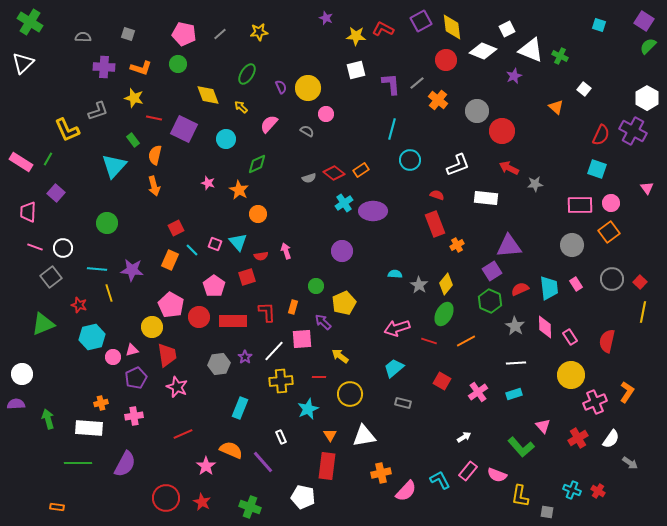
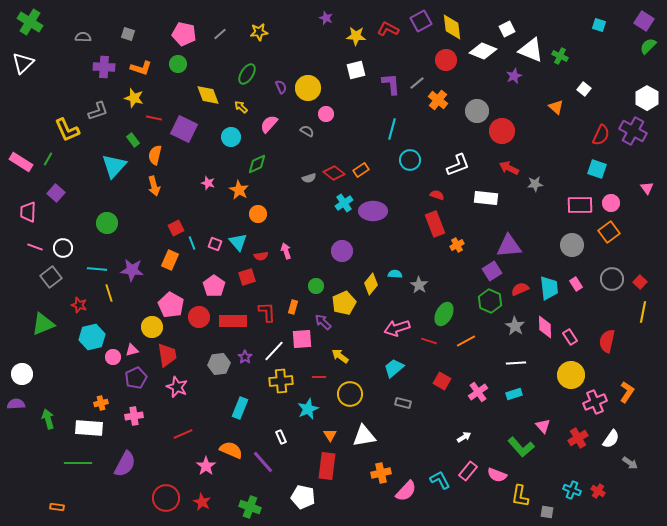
red L-shape at (383, 29): moved 5 px right
cyan circle at (226, 139): moved 5 px right, 2 px up
cyan line at (192, 250): moved 7 px up; rotated 24 degrees clockwise
yellow diamond at (446, 284): moved 75 px left
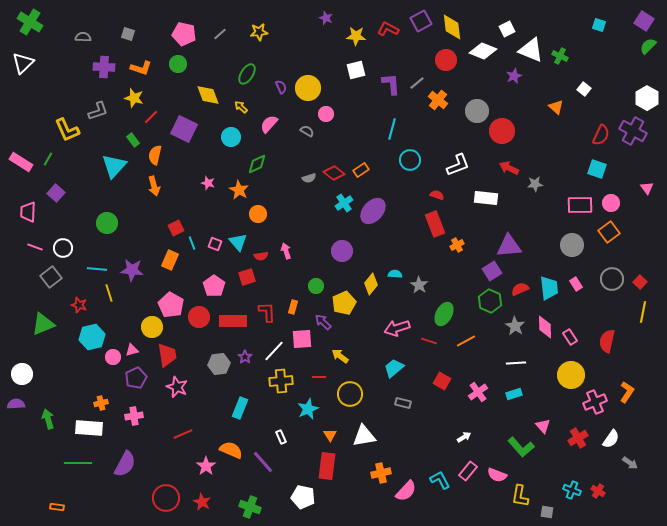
red line at (154, 118): moved 3 px left, 1 px up; rotated 56 degrees counterclockwise
purple ellipse at (373, 211): rotated 48 degrees counterclockwise
